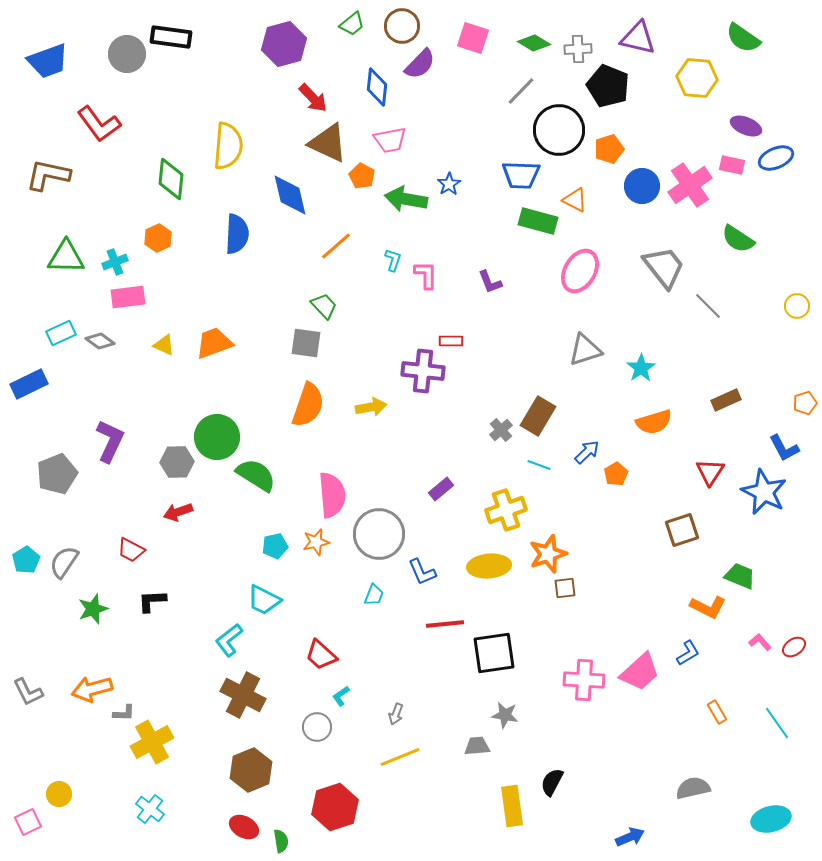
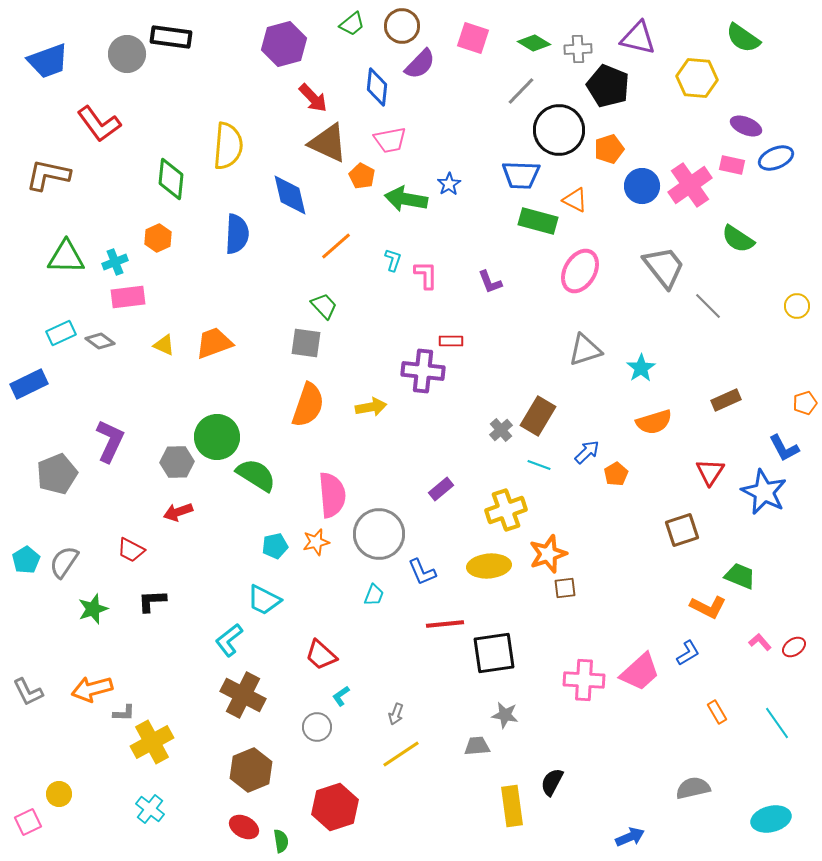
yellow line at (400, 757): moved 1 px right, 3 px up; rotated 12 degrees counterclockwise
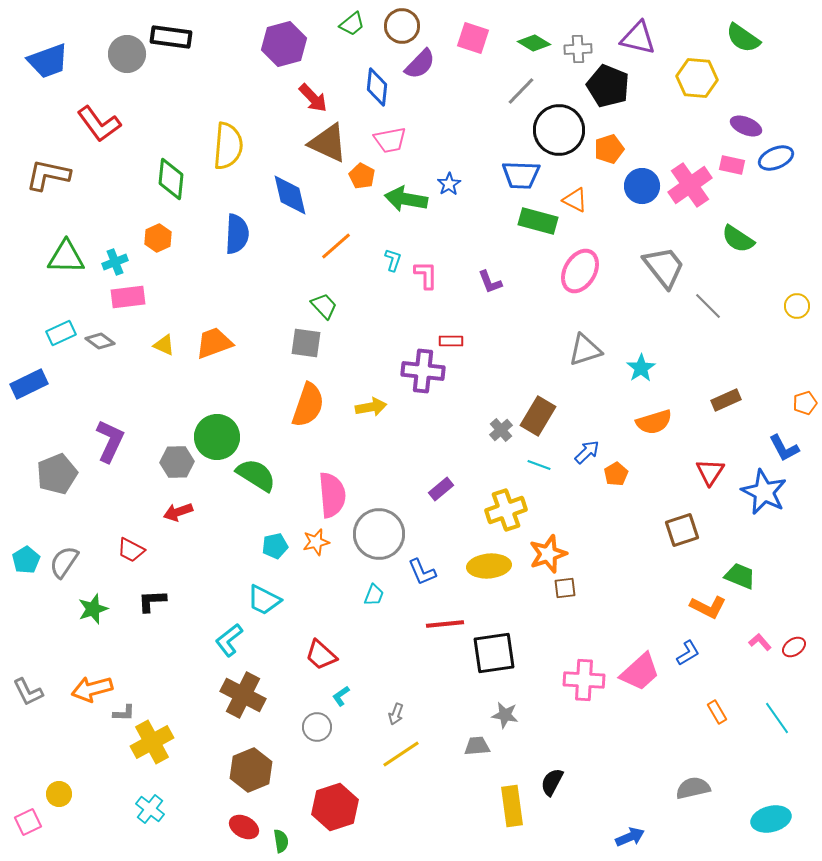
cyan line at (777, 723): moved 5 px up
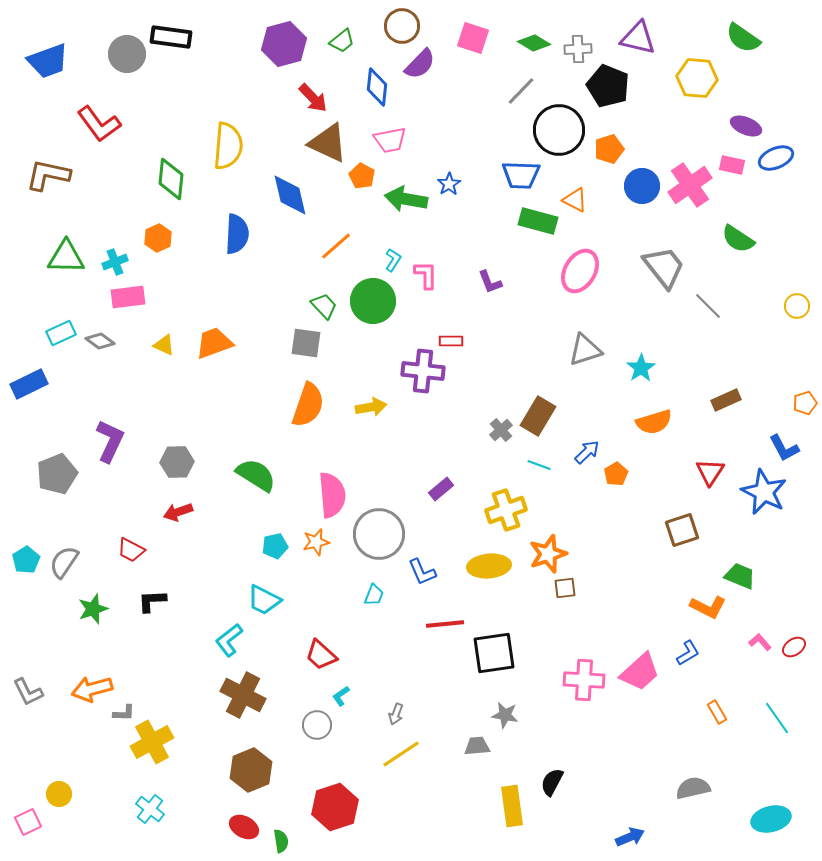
green trapezoid at (352, 24): moved 10 px left, 17 px down
cyan L-shape at (393, 260): rotated 15 degrees clockwise
green circle at (217, 437): moved 156 px right, 136 px up
gray circle at (317, 727): moved 2 px up
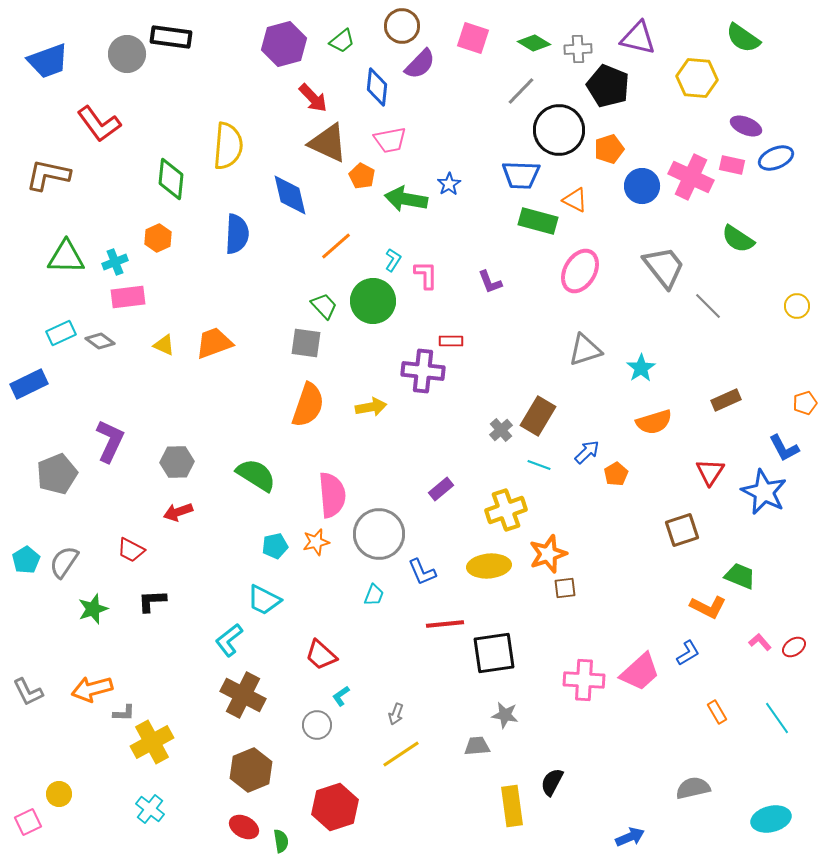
pink cross at (690, 185): moved 1 px right, 8 px up; rotated 30 degrees counterclockwise
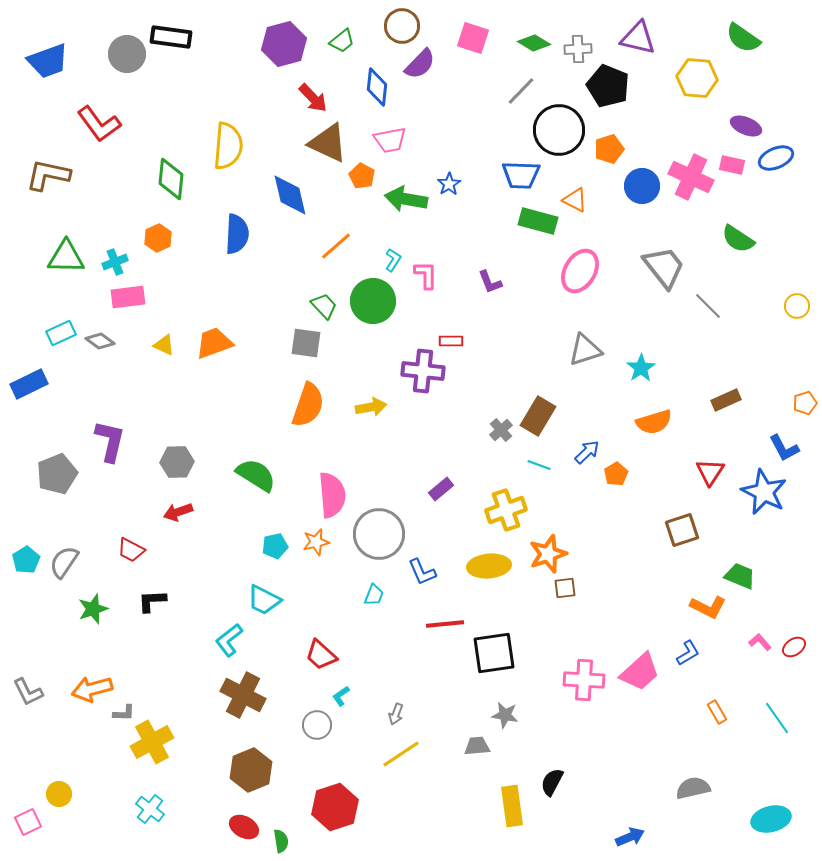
purple L-shape at (110, 441): rotated 12 degrees counterclockwise
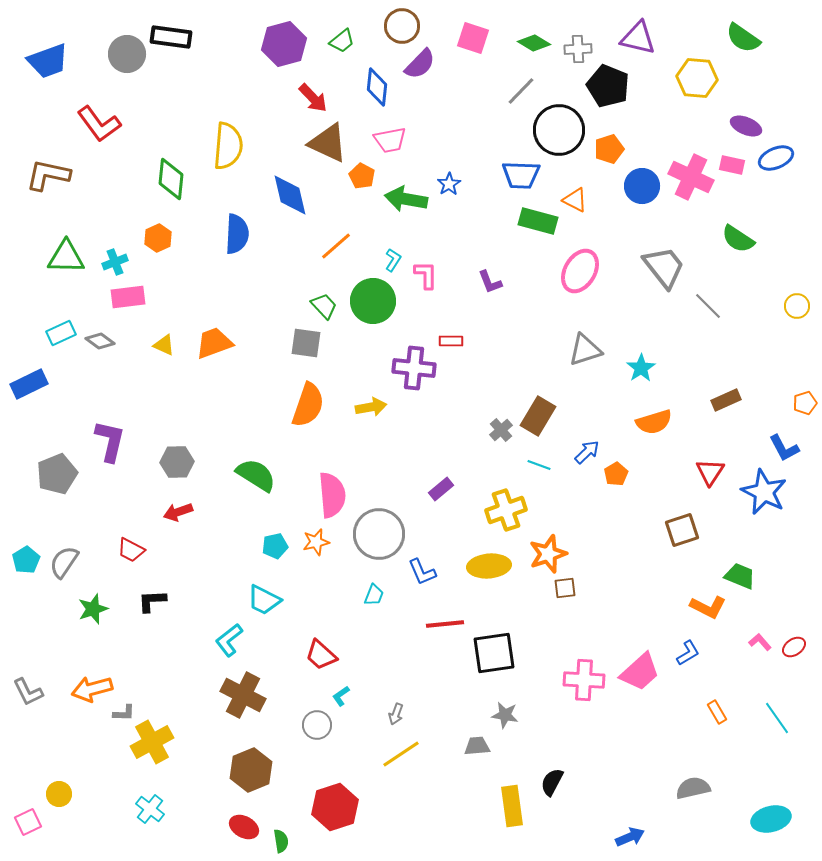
purple cross at (423, 371): moved 9 px left, 3 px up
